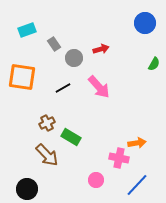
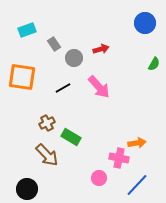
pink circle: moved 3 px right, 2 px up
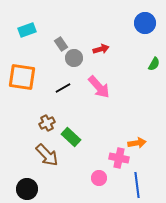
gray rectangle: moved 7 px right
green rectangle: rotated 12 degrees clockwise
blue line: rotated 50 degrees counterclockwise
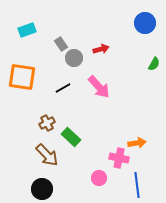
black circle: moved 15 px right
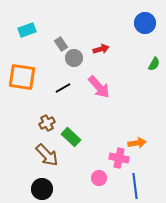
blue line: moved 2 px left, 1 px down
